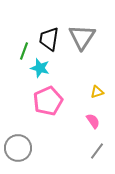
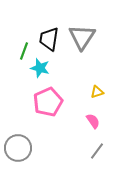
pink pentagon: moved 1 px down
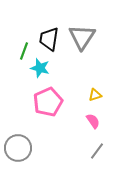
yellow triangle: moved 2 px left, 3 px down
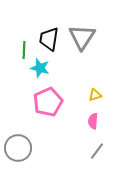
green line: moved 1 px up; rotated 18 degrees counterclockwise
pink semicircle: rotated 140 degrees counterclockwise
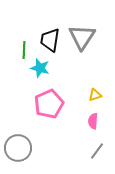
black trapezoid: moved 1 px right, 1 px down
pink pentagon: moved 1 px right, 2 px down
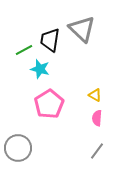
gray triangle: moved 8 px up; rotated 20 degrees counterclockwise
green line: rotated 60 degrees clockwise
cyan star: moved 1 px down
yellow triangle: rotated 48 degrees clockwise
pink pentagon: rotated 8 degrees counterclockwise
pink semicircle: moved 4 px right, 3 px up
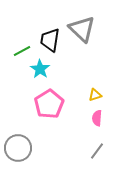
green line: moved 2 px left, 1 px down
cyan star: rotated 18 degrees clockwise
yellow triangle: rotated 48 degrees counterclockwise
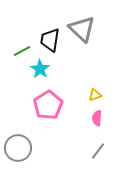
pink pentagon: moved 1 px left, 1 px down
gray line: moved 1 px right
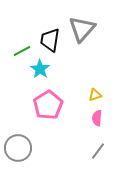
gray triangle: rotated 28 degrees clockwise
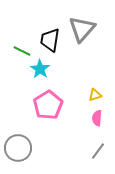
green line: rotated 54 degrees clockwise
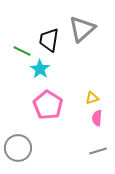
gray triangle: rotated 8 degrees clockwise
black trapezoid: moved 1 px left
yellow triangle: moved 3 px left, 3 px down
pink pentagon: rotated 8 degrees counterclockwise
gray line: rotated 36 degrees clockwise
